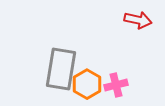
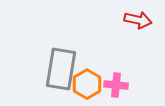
pink cross: rotated 20 degrees clockwise
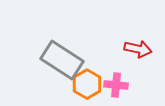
red arrow: moved 29 px down
gray rectangle: moved 1 px right, 9 px up; rotated 66 degrees counterclockwise
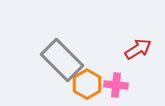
red arrow: rotated 44 degrees counterclockwise
gray rectangle: rotated 12 degrees clockwise
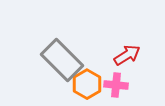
red arrow: moved 11 px left, 6 px down
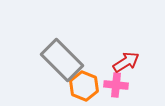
red arrow: moved 1 px left, 7 px down
orange hexagon: moved 3 px left, 2 px down; rotated 8 degrees counterclockwise
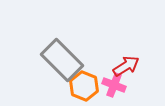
red arrow: moved 4 px down
pink cross: moved 2 px left; rotated 15 degrees clockwise
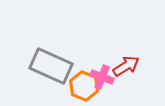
gray rectangle: moved 11 px left, 6 px down; rotated 21 degrees counterclockwise
pink cross: moved 12 px left, 8 px up
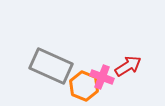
red arrow: moved 2 px right
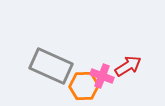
pink cross: moved 1 px up
orange hexagon: rotated 24 degrees counterclockwise
